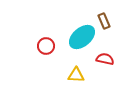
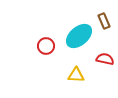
cyan ellipse: moved 3 px left, 1 px up
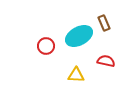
brown rectangle: moved 2 px down
cyan ellipse: rotated 12 degrees clockwise
red semicircle: moved 1 px right, 2 px down
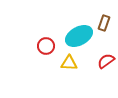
brown rectangle: rotated 42 degrees clockwise
red semicircle: rotated 48 degrees counterclockwise
yellow triangle: moved 7 px left, 12 px up
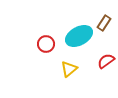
brown rectangle: rotated 14 degrees clockwise
red circle: moved 2 px up
yellow triangle: moved 6 px down; rotated 42 degrees counterclockwise
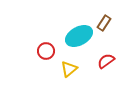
red circle: moved 7 px down
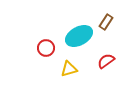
brown rectangle: moved 2 px right, 1 px up
red circle: moved 3 px up
yellow triangle: rotated 24 degrees clockwise
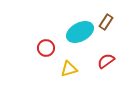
cyan ellipse: moved 1 px right, 4 px up
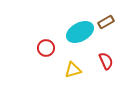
brown rectangle: rotated 28 degrees clockwise
red semicircle: rotated 102 degrees clockwise
yellow triangle: moved 4 px right, 1 px down
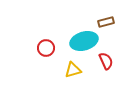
brown rectangle: rotated 14 degrees clockwise
cyan ellipse: moved 4 px right, 9 px down; rotated 12 degrees clockwise
